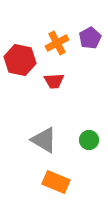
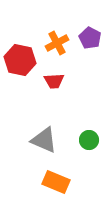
purple pentagon: rotated 15 degrees counterclockwise
gray triangle: rotated 8 degrees counterclockwise
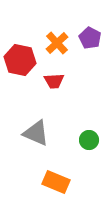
orange cross: rotated 15 degrees counterclockwise
gray triangle: moved 8 px left, 7 px up
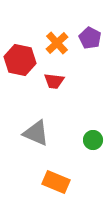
red trapezoid: rotated 10 degrees clockwise
green circle: moved 4 px right
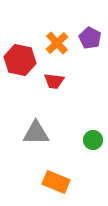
gray triangle: rotated 24 degrees counterclockwise
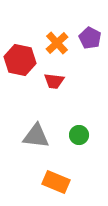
gray triangle: moved 3 px down; rotated 8 degrees clockwise
green circle: moved 14 px left, 5 px up
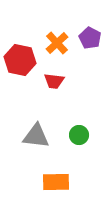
orange rectangle: rotated 24 degrees counterclockwise
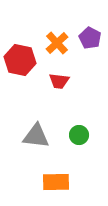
red trapezoid: moved 5 px right
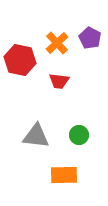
orange rectangle: moved 8 px right, 7 px up
